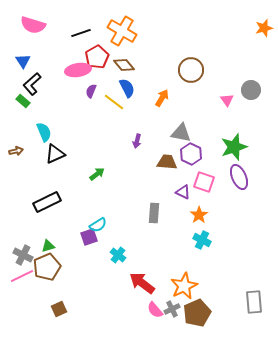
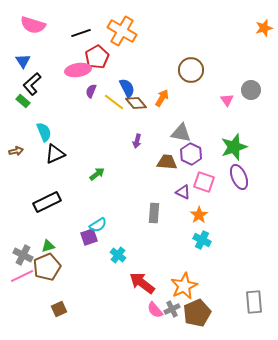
brown diamond at (124, 65): moved 12 px right, 38 px down
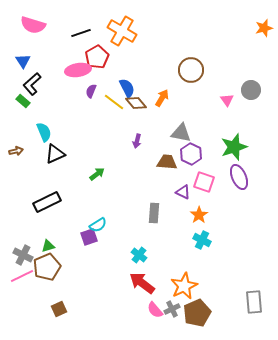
cyan cross at (118, 255): moved 21 px right
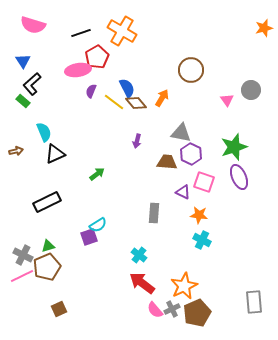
orange star at (199, 215): rotated 30 degrees counterclockwise
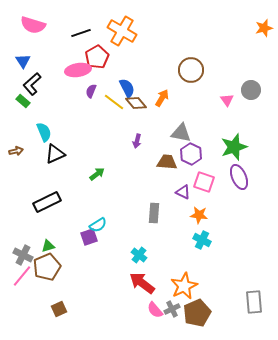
pink line at (22, 276): rotated 25 degrees counterclockwise
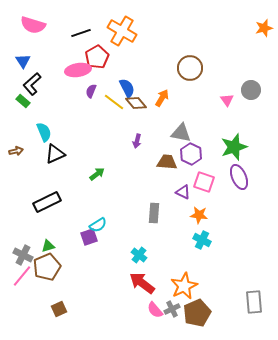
brown circle at (191, 70): moved 1 px left, 2 px up
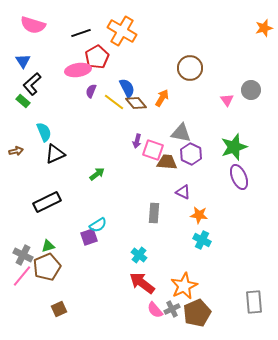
pink square at (204, 182): moved 51 px left, 32 px up
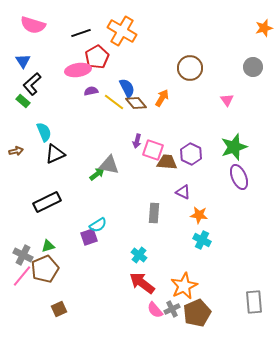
gray circle at (251, 90): moved 2 px right, 23 px up
purple semicircle at (91, 91): rotated 56 degrees clockwise
gray triangle at (181, 133): moved 72 px left, 32 px down
brown pentagon at (47, 267): moved 2 px left, 2 px down
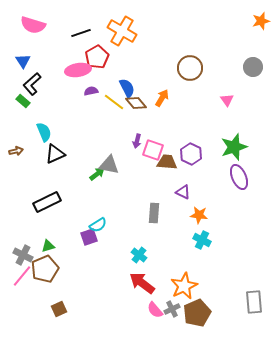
orange star at (264, 28): moved 3 px left, 7 px up
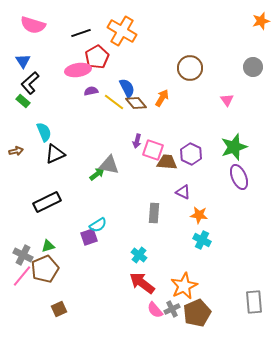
black L-shape at (32, 84): moved 2 px left, 1 px up
